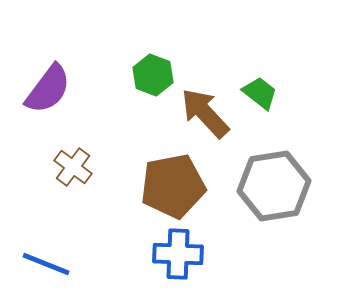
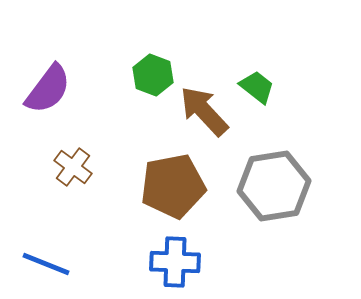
green trapezoid: moved 3 px left, 6 px up
brown arrow: moved 1 px left, 2 px up
blue cross: moved 3 px left, 8 px down
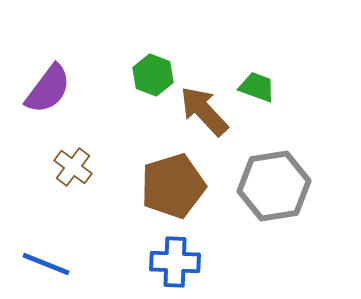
green trapezoid: rotated 18 degrees counterclockwise
brown pentagon: rotated 6 degrees counterclockwise
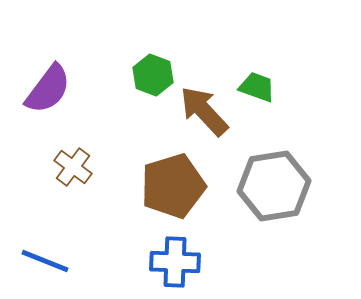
blue line: moved 1 px left, 3 px up
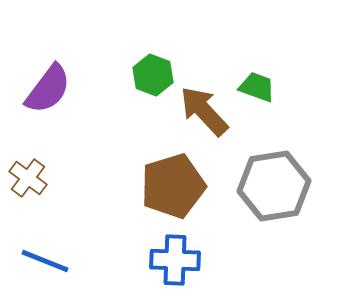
brown cross: moved 45 px left, 11 px down
blue cross: moved 2 px up
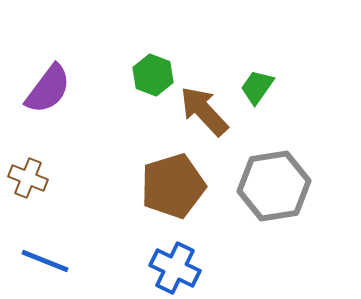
green trapezoid: rotated 75 degrees counterclockwise
brown cross: rotated 15 degrees counterclockwise
blue cross: moved 8 px down; rotated 24 degrees clockwise
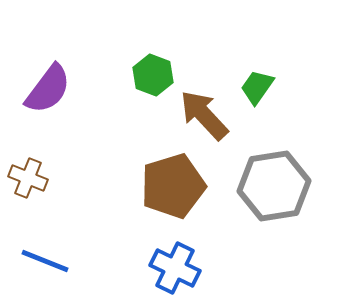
brown arrow: moved 4 px down
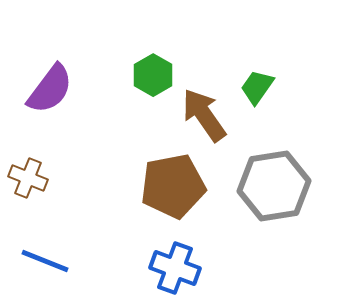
green hexagon: rotated 9 degrees clockwise
purple semicircle: moved 2 px right
brown arrow: rotated 8 degrees clockwise
brown pentagon: rotated 6 degrees clockwise
blue cross: rotated 6 degrees counterclockwise
